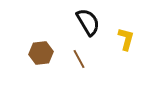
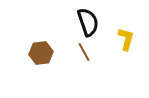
black semicircle: rotated 12 degrees clockwise
brown line: moved 5 px right, 7 px up
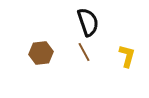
yellow L-shape: moved 1 px right, 17 px down
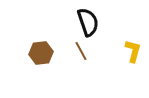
brown line: moved 3 px left, 1 px up
yellow L-shape: moved 6 px right, 5 px up
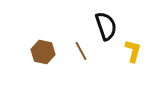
black semicircle: moved 18 px right, 4 px down
brown hexagon: moved 2 px right, 1 px up; rotated 20 degrees clockwise
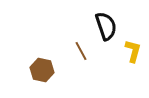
brown hexagon: moved 1 px left, 18 px down
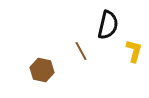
black semicircle: moved 2 px right, 1 px up; rotated 32 degrees clockwise
yellow L-shape: moved 1 px right
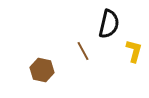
black semicircle: moved 1 px right, 1 px up
brown line: moved 2 px right
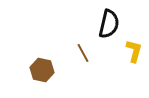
brown line: moved 2 px down
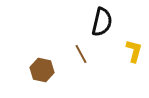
black semicircle: moved 7 px left, 2 px up
brown line: moved 2 px left, 1 px down
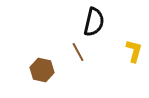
black semicircle: moved 8 px left
brown line: moved 3 px left, 2 px up
